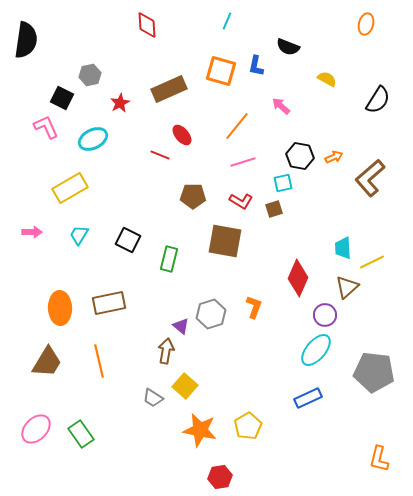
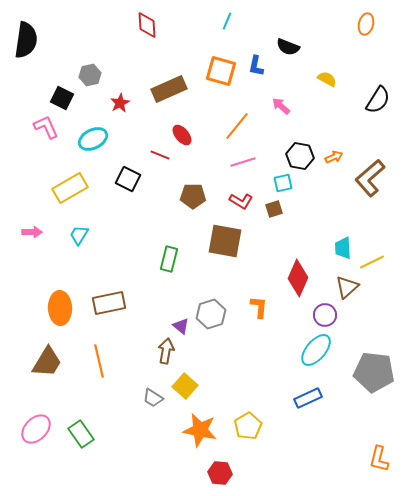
black square at (128, 240): moved 61 px up
orange L-shape at (254, 307): moved 5 px right; rotated 15 degrees counterclockwise
red hexagon at (220, 477): moved 4 px up; rotated 15 degrees clockwise
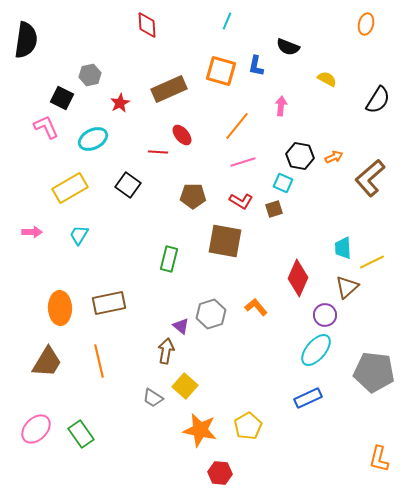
pink arrow at (281, 106): rotated 54 degrees clockwise
red line at (160, 155): moved 2 px left, 3 px up; rotated 18 degrees counterclockwise
black square at (128, 179): moved 6 px down; rotated 10 degrees clockwise
cyan square at (283, 183): rotated 36 degrees clockwise
orange L-shape at (259, 307): moved 3 px left; rotated 45 degrees counterclockwise
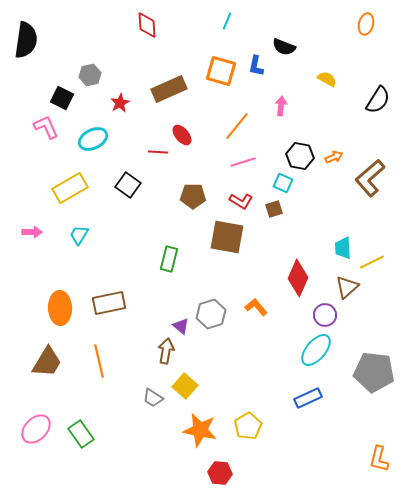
black semicircle at (288, 47): moved 4 px left
brown square at (225, 241): moved 2 px right, 4 px up
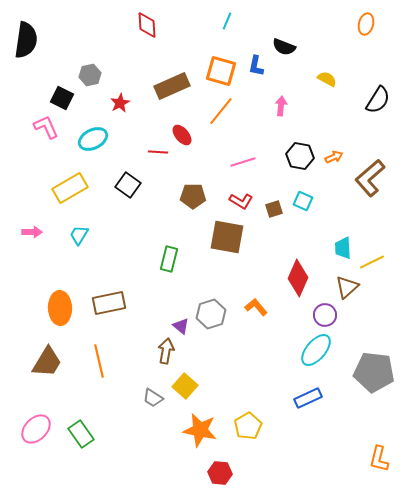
brown rectangle at (169, 89): moved 3 px right, 3 px up
orange line at (237, 126): moved 16 px left, 15 px up
cyan square at (283, 183): moved 20 px right, 18 px down
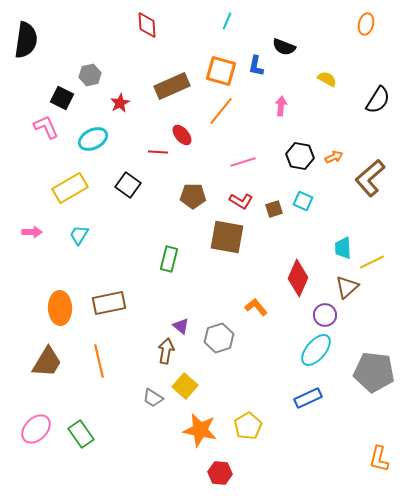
gray hexagon at (211, 314): moved 8 px right, 24 px down
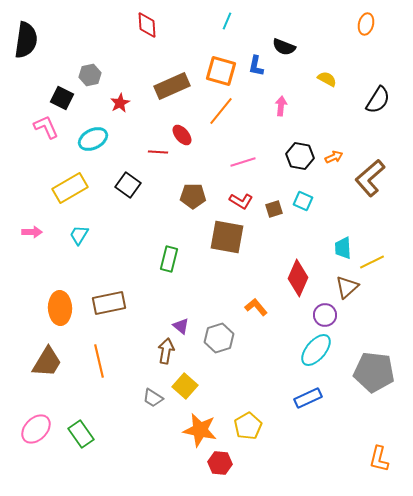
red hexagon at (220, 473): moved 10 px up
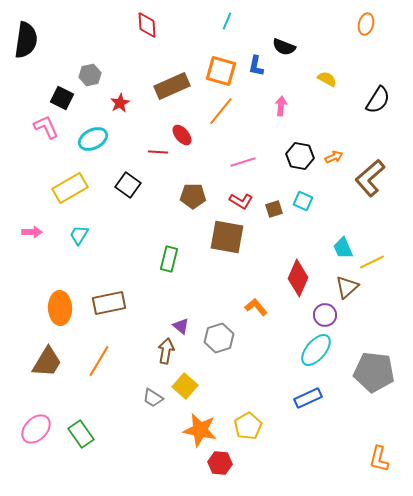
cyan trapezoid at (343, 248): rotated 20 degrees counterclockwise
orange line at (99, 361): rotated 44 degrees clockwise
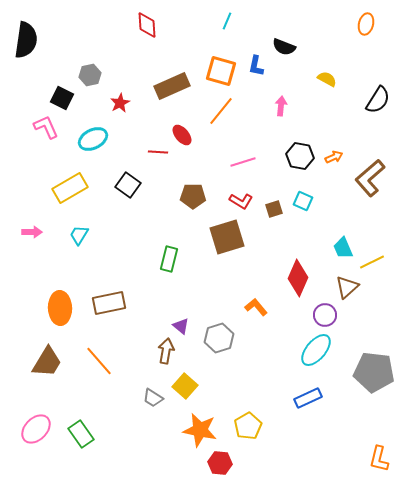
brown square at (227, 237): rotated 27 degrees counterclockwise
orange line at (99, 361): rotated 72 degrees counterclockwise
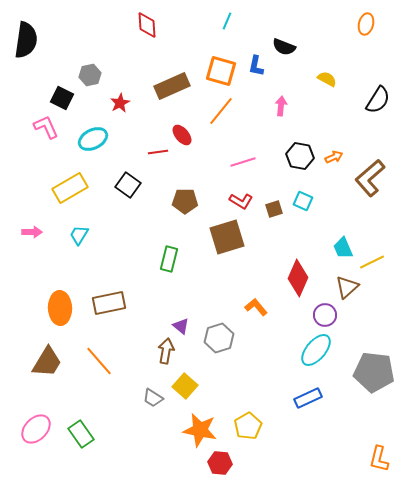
red line at (158, 152): rotated 12 degrees counterclockwise
brown pentagon at (193, 196): moved 8 px left, 5 px down
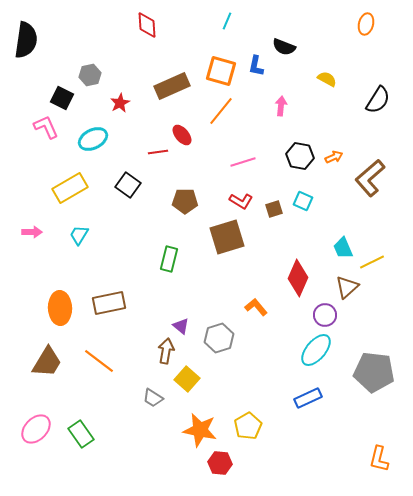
orange line at (99, 361): rotated 12 degrees counterclockwise
yellow square at (185, 386): moved 2 px right, 7 px up
